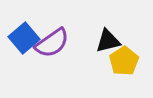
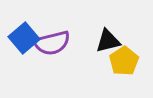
purple semicircle: rotated 21 degrees clockwise
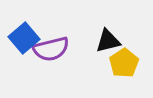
purple semicircle: moved 1 px left, 6 px down
yellow pentagon: moved 2 px down
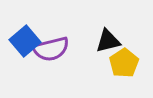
blue square: moved 1 px right, 3 px down
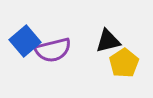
purple semicircle: moved 2 px right, 1 px down
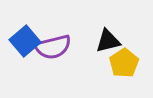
purple semicircle: moved 3 px up
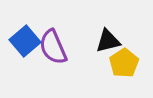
purple semicircle: rotated 81 degrees clockwise
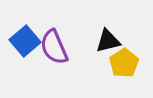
purple semicircle: moved 1 px right
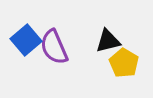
blue square: moved 1 px right, 1 px up
yellow pentagon: rotated 8 degrees counterclockwise
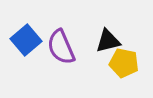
purple semicircle: moved 7 px right
yellow pentagon: rotated 20 degrees counterclockwise
